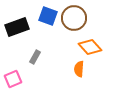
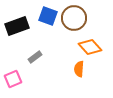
black rectangle: moved 1 px up
gray rectangle: rotated 24 degrees clockwise
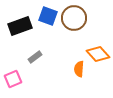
black rectangle: moved 3 px right
orange diamond: moved 8 px right, 7 px down
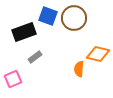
black rectangle: moved 4 px right, 6 px down
orange diamond: rotated 35 degrees counterclockwise
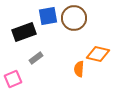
blue square: rotated 30 degrees counterclockwise
gray rectangle: moved 1 px right, 1 px down
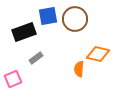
brown circle: moved 1 px right, 1 px down
